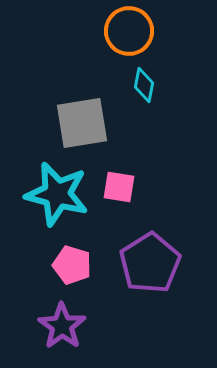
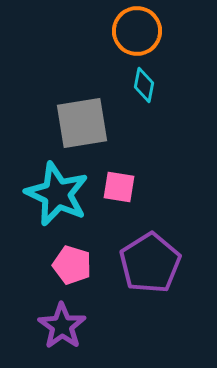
orange circle: moved 8 px right
cyan star: rotated 10 degrees clockwise
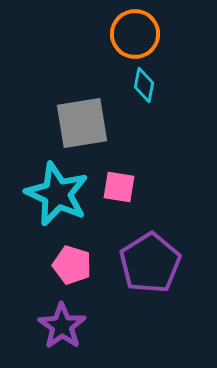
orange circle: moved 2 px left, 3 px down
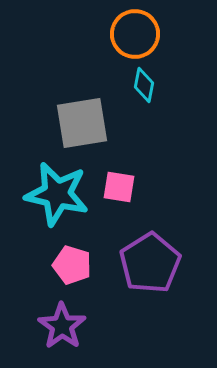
cyan star: rotated 12 degrees counterclockwise
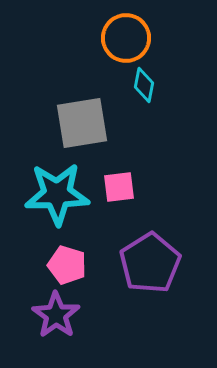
orange circle: moved 9 px left, 4 px down
pink square: rotated 16 degrees counterclockwise
cyan star: rotated 14 degrees counterclockwise
pink pentagon: moved 5 px left
purple star: moved 6 px left, 11 px up
